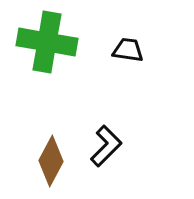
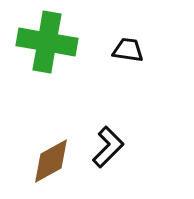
black L-shape: moved 2 px right, 1 px down
brown diamond: rotated 33 degrees clockwise
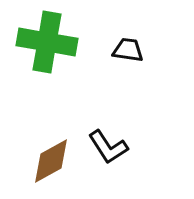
black L-shape: rotated 102 degrees clockwise
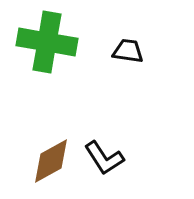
black trapezoid: moved 1 px down
black L-shape: moved 4 px left, 11 px down
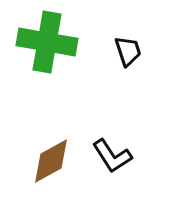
black trapezoid: rotated 64 degrees clockwise
black L-shape: moved 8 px right, 2 px up
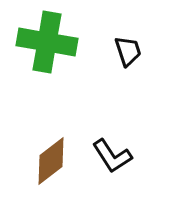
brown diamond: rotated 9 degrees counterclockwise
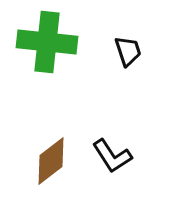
green cross: rotated 4 degrees counterclockwise
